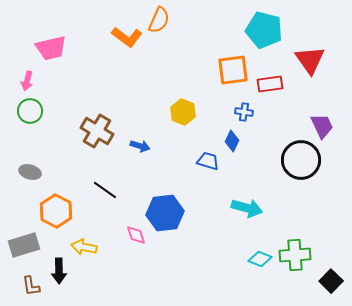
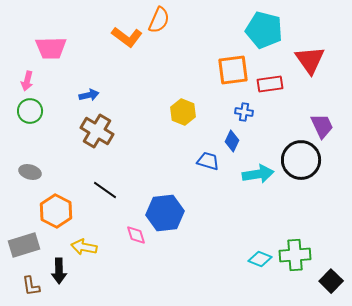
pink trapezoid: rotated 12 degrees clockwise
blue arrow: moved 51 px left, 51 px up; rotated 30 degrees counterclockwise
cyan arrow: moved 11 px right, 34 px up; rotated 24 degrees counterclockwise
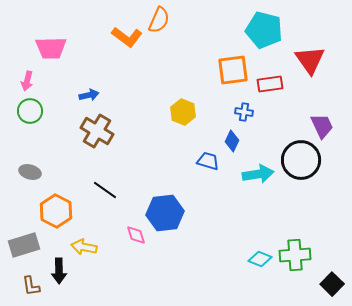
black square: moved 1 px right, 3 px down
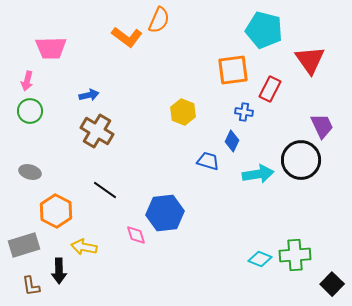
red rectangle: moved 5 px down; rotated 55 degrees counterclockwise
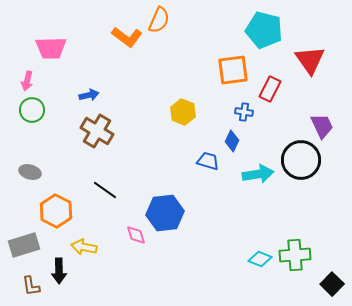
green circle: moved 2 px right, 1 px up
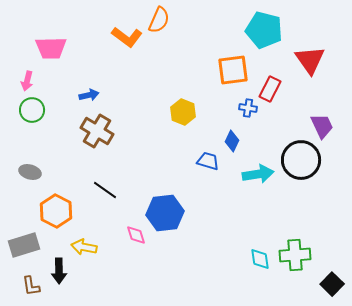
blue cross: moved 4 px right, 4 px up
cyan diamond: rotated 60 degrees clockwise
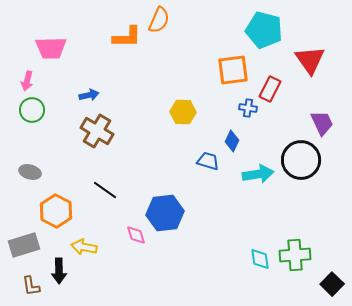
orange L-shape: rotated 36 degrees counterclockwise
yellow hexagon: rotated 20 degrees counterclockwise
purple trapezoid: moved 3 px up
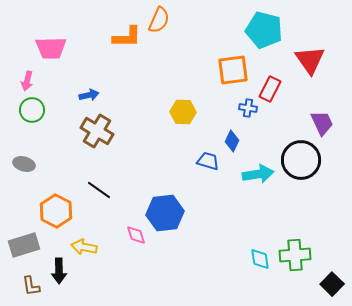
gray ellipse: moved 6 px left, 8 px up
black line: moved 6 px left
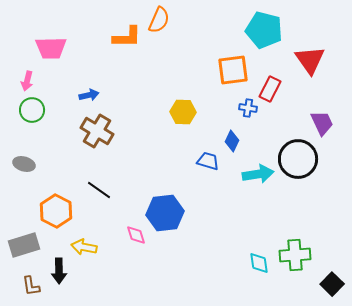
black circle: moved 3 px left, 1 px up
cyan diamond: moved 1 px left, 4 px down
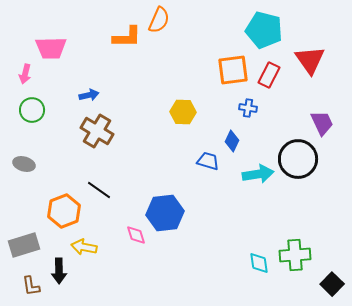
pink arrow: moved 2 px left, 7 px up
red rectangle: moved 1 px left, 14 px up
orange hexagon: moved 8 px right; rotated 12 degrees clockwise
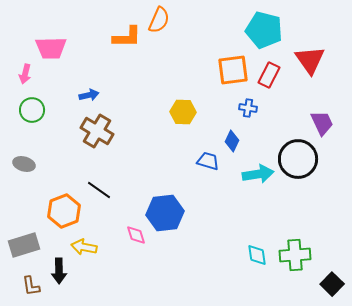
cyan diamond: moved 2 px left, 8 px up
